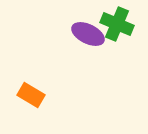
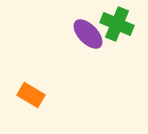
purple ellipse: rotated 20 degrees clockwise
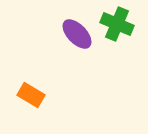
purple ellipse: moved 11 px left
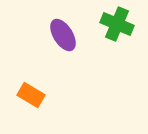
purple ellipse: moved 14 px left, 1 px down; rotated 12 degrees clockwise
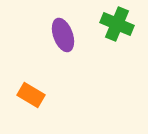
purple ellipse: rotated 12 degrees clockwise
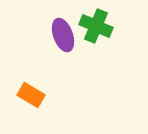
green cross: moved 21 px left, 2 px down
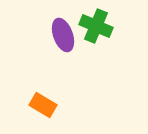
orange rectangle: moved 12 px right, 10 px down
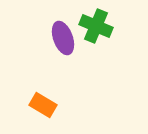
purple ellipse: moved 3 px down
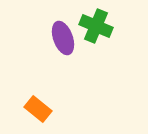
orange rectangle: moved 5 px left, 4 px down; rotated 8 degrees clockwise
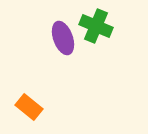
orange rectangle: moved 9 px left, 2 px up
